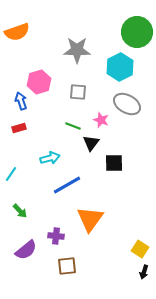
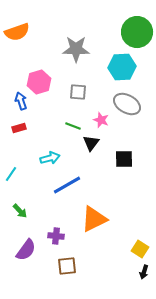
gray star: moved 1 px left, 1 px up
cyan hexagon: moved 2 px right; rotated 24 degrees clockwise
black square: moved 10 px right, 4 px up
orange triangle: moved 4 px right; rotated 28 degrees clockwise
purple semicircle: rotated 15 degrees counterclockwise
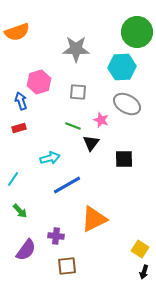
cyan line: moved 2 px right, 5 px down
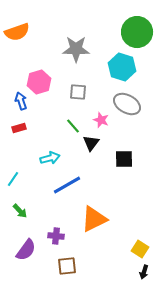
cyan hexagon: rotated 20 degrees clockwise
green line: rotated 28 degrees clockwise
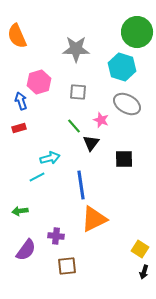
orange semicircle: moved 4 px down; rotated 85 degrees clockwise
green line: moved 1 px right
cyan line: moved 24 px right, 2 px up; rotated 28 degrees clockwise
blue line: moved 14 px right; rotated 68 degrees counterclockwise
green arrow: rotated 126 degrees clockwise
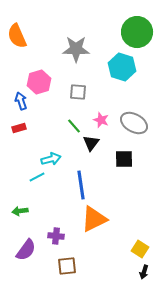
gray ellipse: moved 7 px right, 19 px down
cyan arrow: moved 1 px right, 1 px down
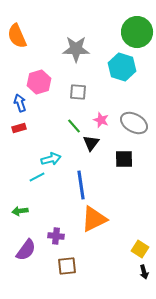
blue arrow: moved 1 px left, 2 px down
black arrow: rotated 32 degrees counterclockwise
